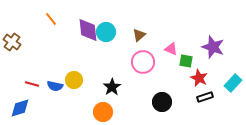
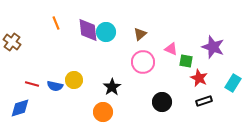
orange line: moved 5 px right, 4 px down; rotated 16 degrees clockwise
brown triangle: moved 1 px right, 1 px up
cyan rectangle: rotated 12 degrees counterclockwise
black rectangle: moved 1 px left, 4 px down
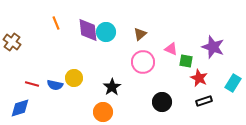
yellow circle: moved 2 px up
blue semicircle: moved 1 px up
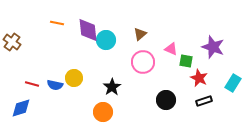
orange line: moved 1 px right; rotated 56 degrees counterclockwise
cyan circle: moved 8 px down
black circle: moved 4 px right, 2 px up
blue diamond: moved 1 px right
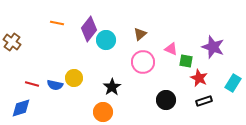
purple diamond: moved 1 px right, 1 px up; rotated 45 degrees clockwise
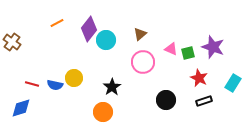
orange line: rotated 40 degrees counterclockwise
green square: moved 2 px right, 8 px up; rotated 24 degrees counterclockwise
